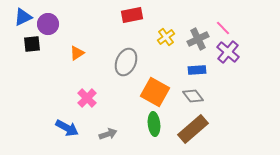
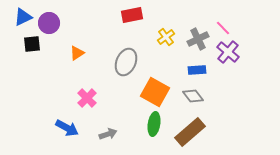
purple circle: moved 1 px right, 1 px up
green ellipse: rotated 15 degrees clockwise
brown rectangle: moved 3 px left, 3 px down
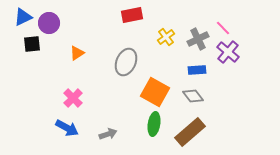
pink cross: moved 14 px left
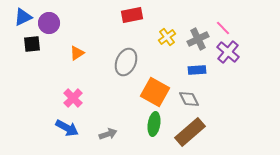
yellow cross: moved 1 px right
gray diamond: moved 4 px left, 3 px down; rotated 10 degrees clockwise
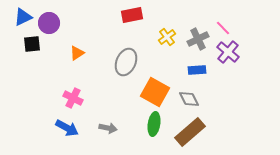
pink cross: rotated 18 degrees counterclockwise
gray arrow: moved 6 px up; rotated 30 degrees clockwise
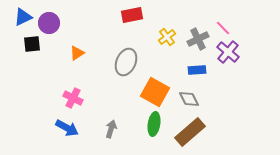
gray arrow: moved 3 px right, 1 px down; rotated 84 degrees counterclockwise
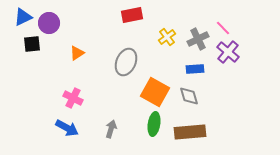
blue rectangle: moved 2 px left, 1 px up
gray diamond: moved 3 px up; rotated 10 degrees clockwise
brown rectangle: rotated 36 degrees clockwise
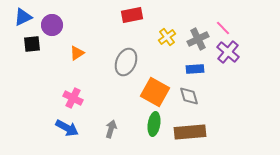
purple circle: moved 3 px right, 2 px down
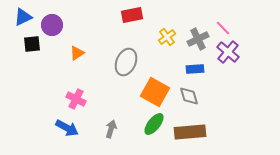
pink cross: moved 3 px right, 1 px down
green ellipse: rotated 30 degrees clockwise
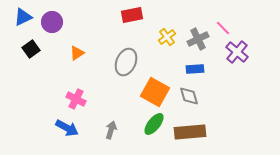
purple circle: moved 3 px up
black square: moved 1 px left, 5 px down; rotated 30 degrees counterclockwise
purple cross: moved 9 px right
gray arrow: moved 1 px down
